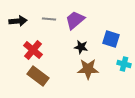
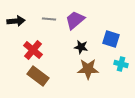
black arrow: moved 2 px left
cyan cross: moved 3 px left
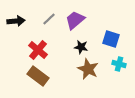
gray line: rotated 48 degrees counterclockwise
red cross: moved 5 px right
cyan cross: moved 2 px left
brown star: rotated 25 degrees clockwise
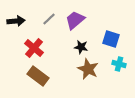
red cross: moved 4 px left, 2 px up
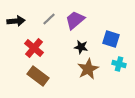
brown star: rotated 20 degrees clockwise
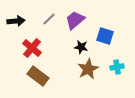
blue square: moved 6 px left, 3 px up
red cross: moved 2 px left
cyan cross: moved 2 px left, 3 px down; rotated 24 degrees counterclockwise
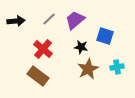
red cross: moved 11 px right, 1 px down
